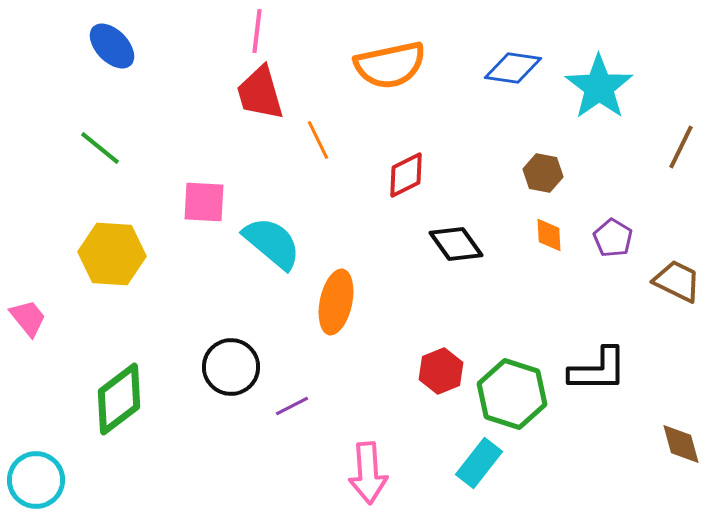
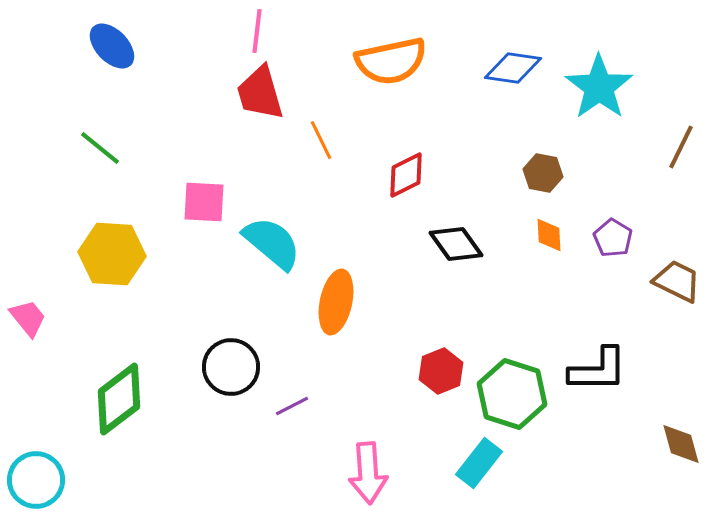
orange semicircle: moved 1 px right, 4 px up
orange line: moved 3 px right
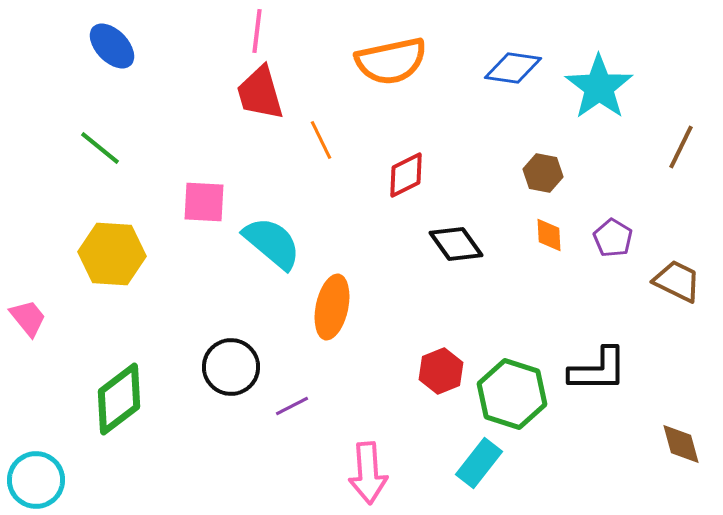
orange ellipse: moved 4 px left, 5 px down
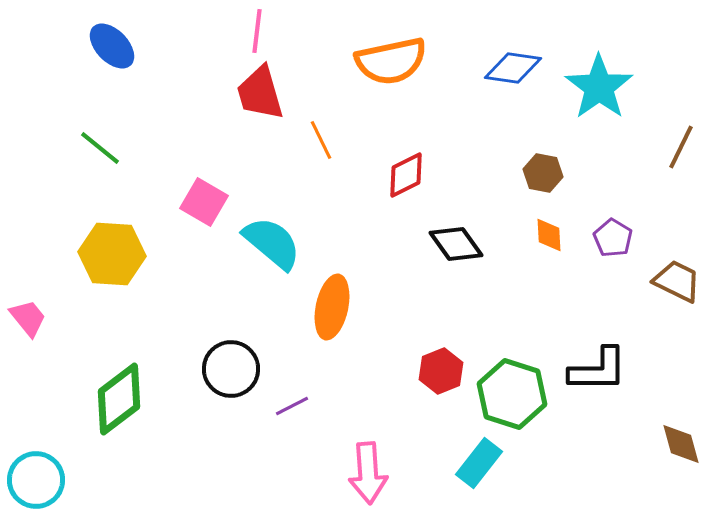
pink square: rotated 27 degrees clockwise
black circle: moved 2 px down
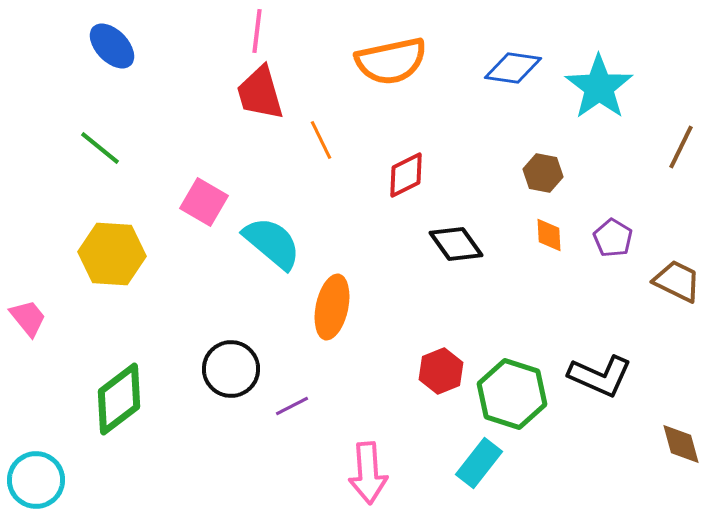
black L-shape: moved 2 px right, 6 px down; rotated 24 degrees clockwise
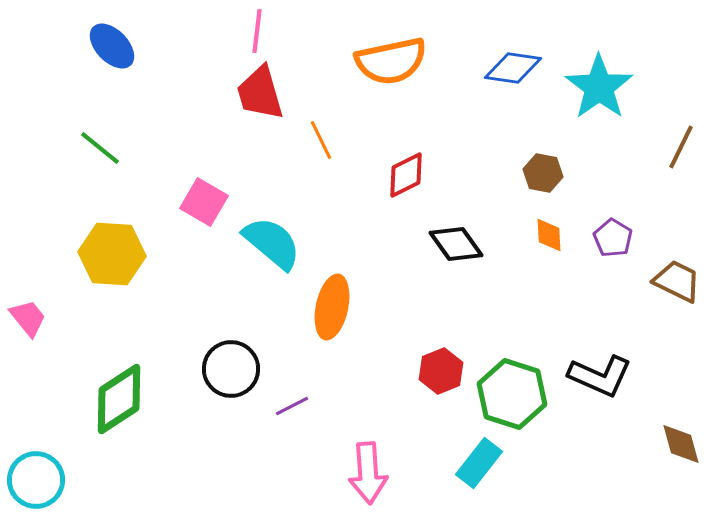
green diamond: rotated 4 degrees clockwise
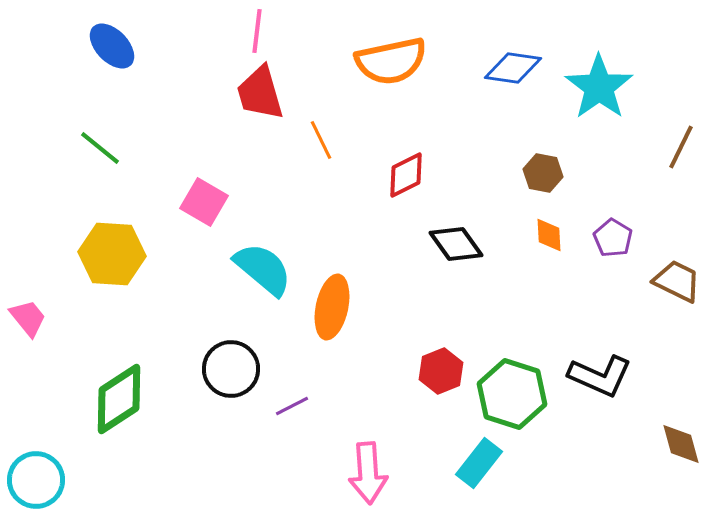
cyan semicircle: moved 9 px left, 26 px down
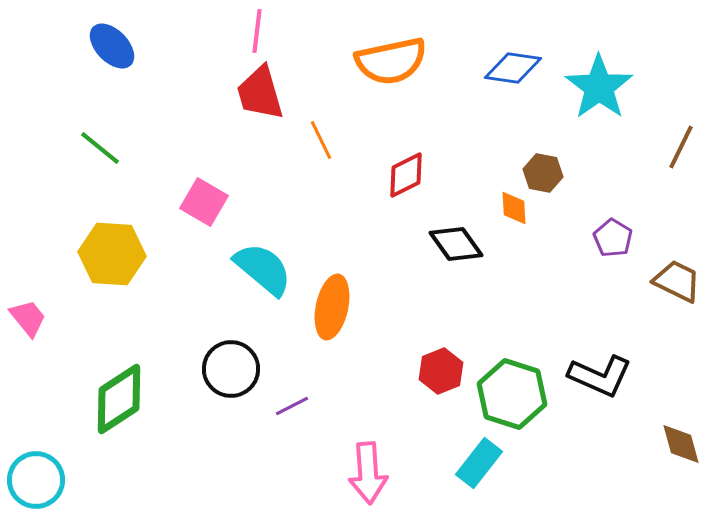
orange diamond: moved 35 px left, 27 px up
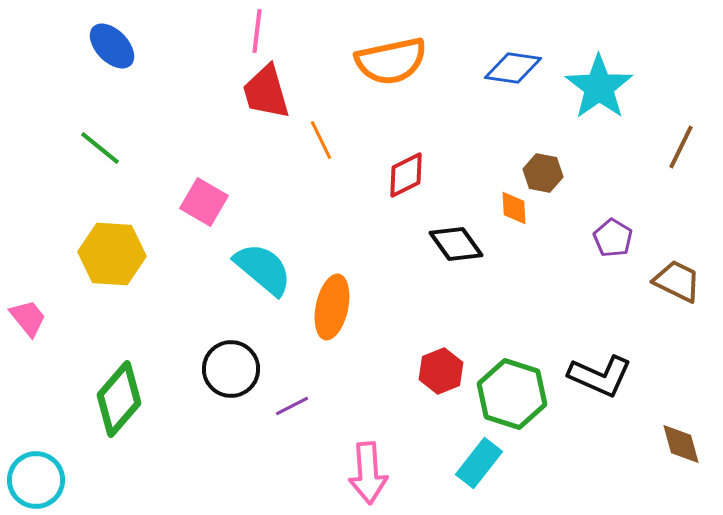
red trapezoid: moved 6 px right, 1 px up
green diamond: rotated 16 degrees counterclockwise
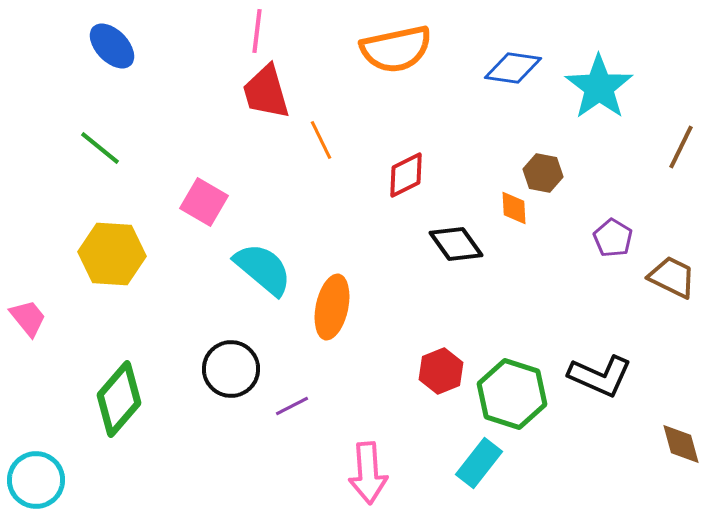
orange semicircle: moved 5 px right, 12 px up
brown trapezoid: moved 5 px left, 4 px up
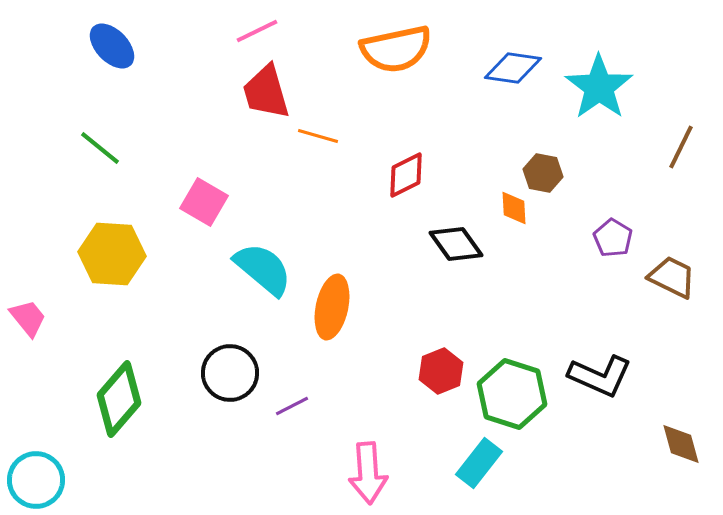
pink line: rotated 57 degrees clockwise
orange line: moved 3 px left, 4 px up; rotated 48 degrees counterclockwise
black circle: moved 1 px left, 4 px down
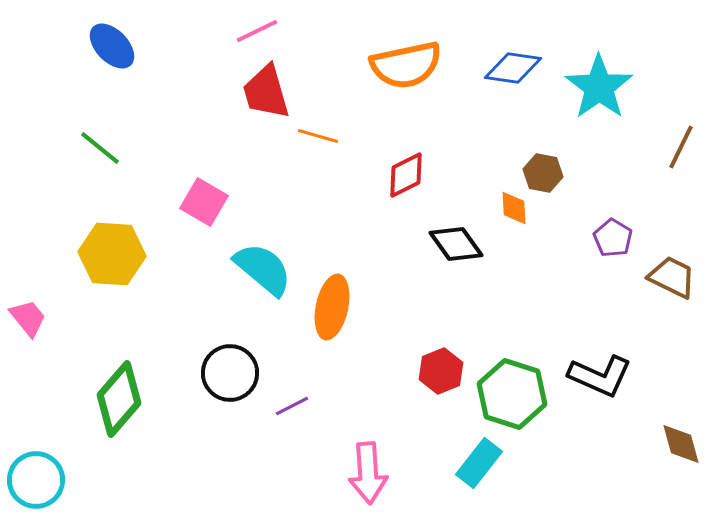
orange semicircle: moved 10 px right, 16 px down
